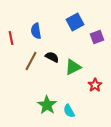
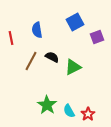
blue semicircle: moved 1 px right, 1 px up
red star: moved 7 px left, 29 px down
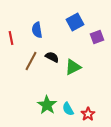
cyan semicircle: moved 1 px left, 2 px up
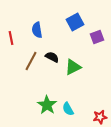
red star: moved 12 px right, 3 px down; rotated 24 degrees clockwise
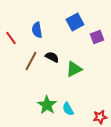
red line: rotated 24 degrees counterclockwise
green triangle: moved 1 px right, 2 px down
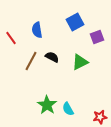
green triangle: moved 6 px right, 7 px up
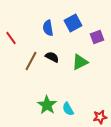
blue square: moved 2 px left, 1 px down
blue semicircle: moved 11 px right, 2 px up
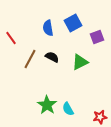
brown line: moved 1 px left, 2 px up
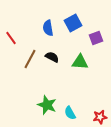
purple square: moved 1 px left, 1 px down
green triangle: rotated 30 degrees clockwise
green star: rotated 12 degrees counterclockwise
cyan semicircle: moved 2 px right, 4 px down
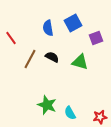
green triangle: rotated 12 degrees clockwise
